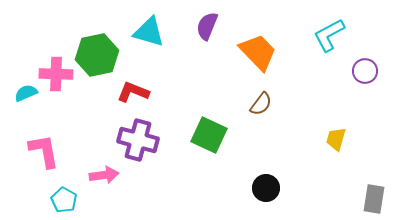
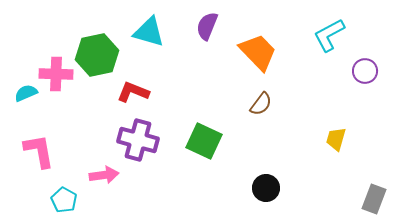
green square: moved 5 px left, 6 px down
pink L-shape: moved 5 px left
gray rectangle: rotated 12 degrees clockwise
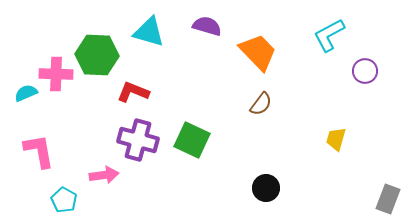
purple semicircle: rotated 84 degrees clockwise
green hexagon: rotated 15 degrees clockwise
green square: moved 12 px left, 1 px up
gray rectangle: moved 14 px right
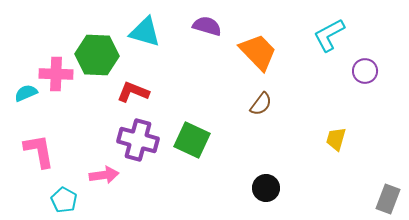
cyan triangle: moved 4 px left
